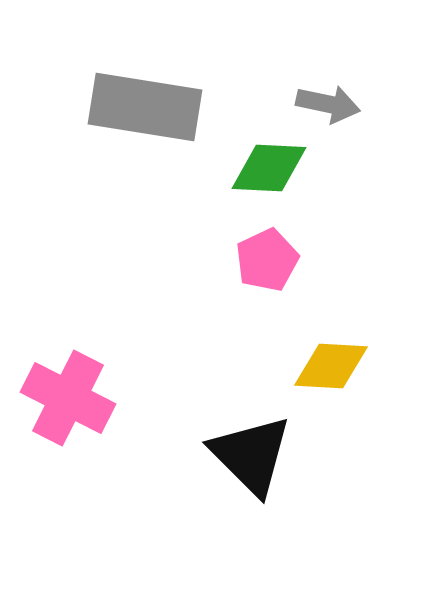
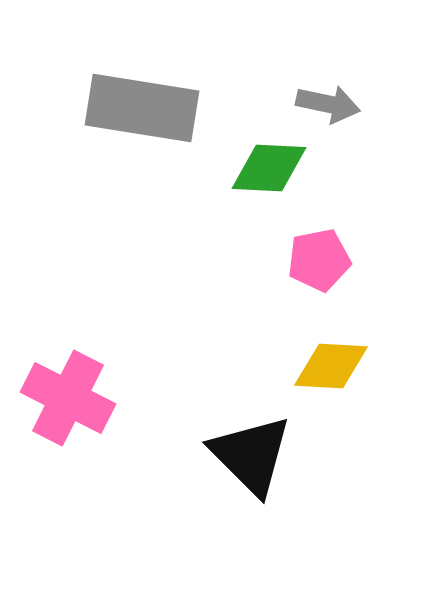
gray rectangle: moved 3 px left, 1 px down
pink pentagon: moved 52 px right; rotated 14 degrees clockwise
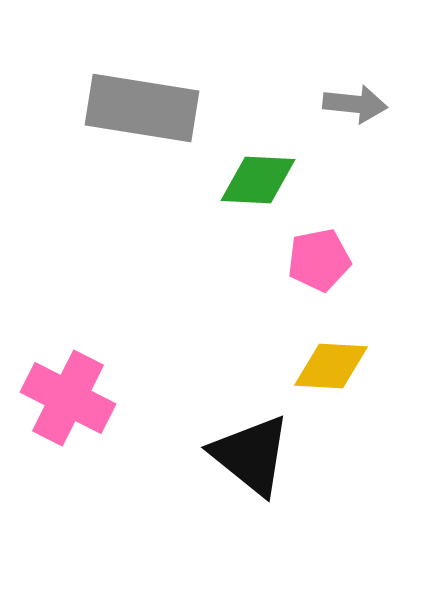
gray arrow: moved 27 px right; rotated 6 degrees counterclockwise
green diamond: moved 11 px left, 12 px down
black triangle: rotated 6 degrees counterclockwise
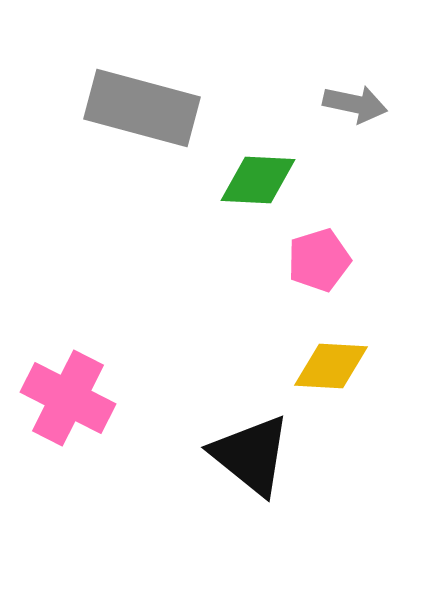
gray arrow: rotated 6 degrees clockwise
gray rectangle: rotated 6 degrees clockwise
pink pentagon: rotated 6 degrees counterclockwise
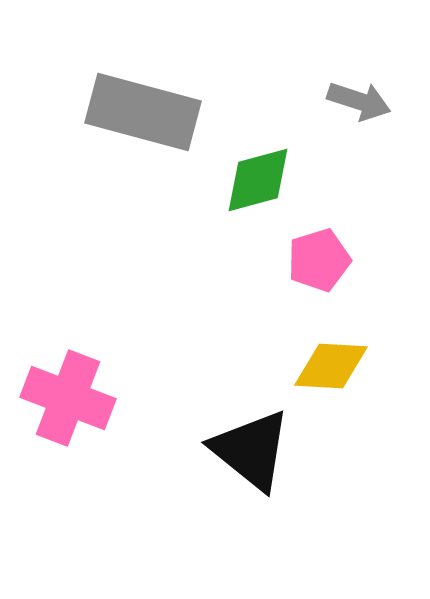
gray arrow: moved 4 px right, 3 px up; rotated 6 degrees clockwise
gray rectangle: moved 1 px right, 4 px down
green diamond: rotated 18 degrees counterclockwise
pink cross: rotated 6 degrees counterclockwise
black triangle: moved 5 px up
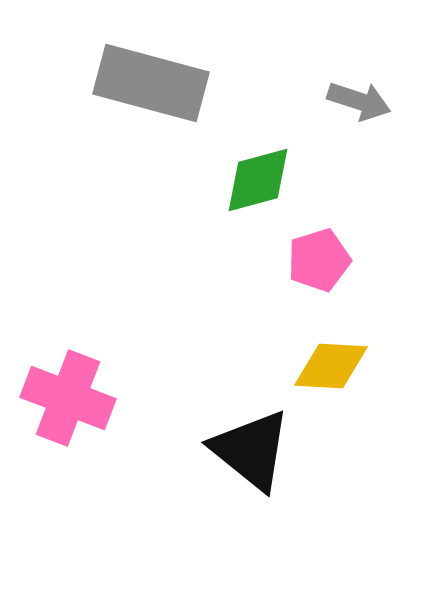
gray rectangle: moved 8 px right, 29 px up
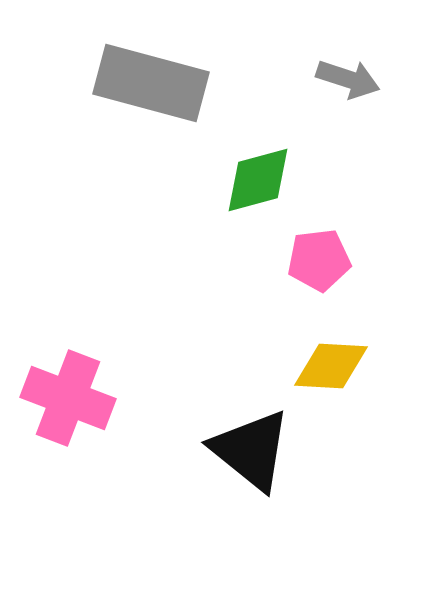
gray arrow: moved 11 px left, 22 px up
pink pentagon: rotated 10 degrees clockwise
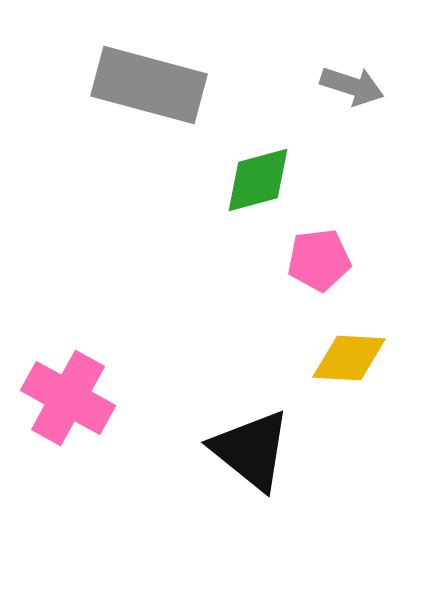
gray arrow: moved 4 px right, 7 px down
gray rectangle: moved 2 px left, 2 px down
yellow diamond: moved 18 px right, 8 px up
pink cross: rotated 8 degrees clockwise
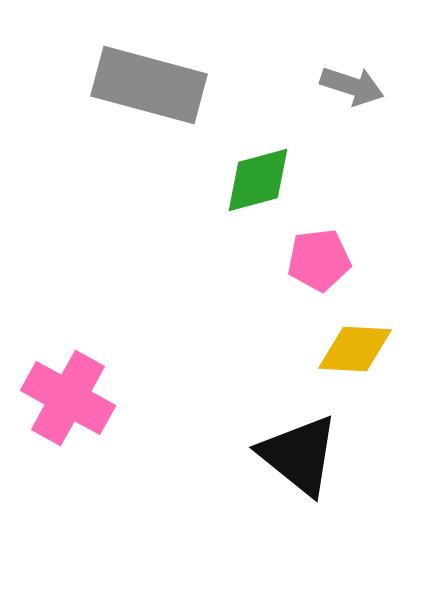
yellow diamond: moved 6 px right, 9 px up
black triangle: moved 48 px right, 5 px down
